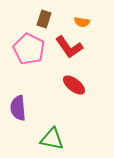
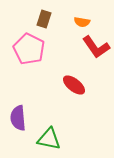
red L-shape: moved 27 px right
purple semicircle: moved 10 px down
green triangle: moved 3 px left
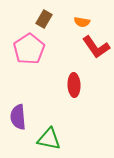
brown rectangle: rotated 12 degrees clockwise
pink pentagon: rotated 12 degrees clockwise
red ellipse: rotated 50 degrees clockwise
purple semicircle: moved 1 px up
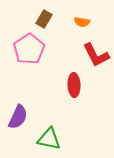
red L-shape: moved 8 px down; rotated 8 degrees clockwise
purple semicircle: rotated 150 degrees counterclockwise
